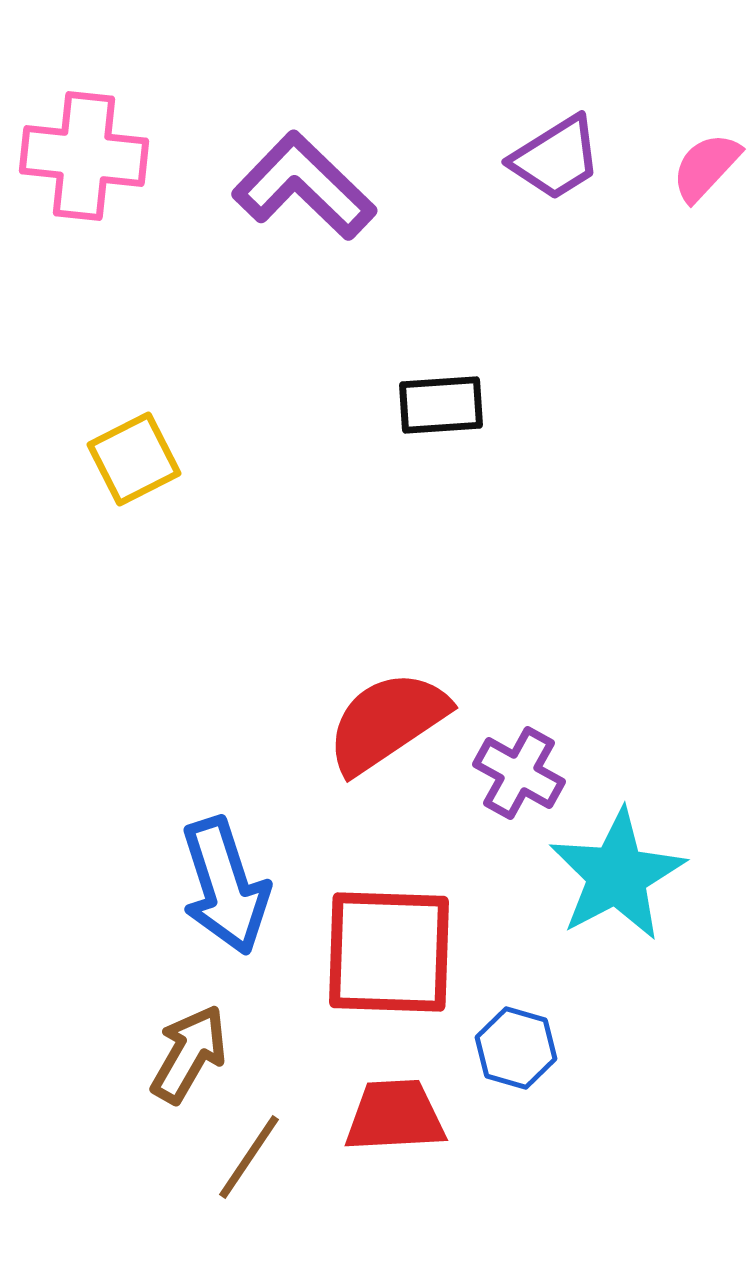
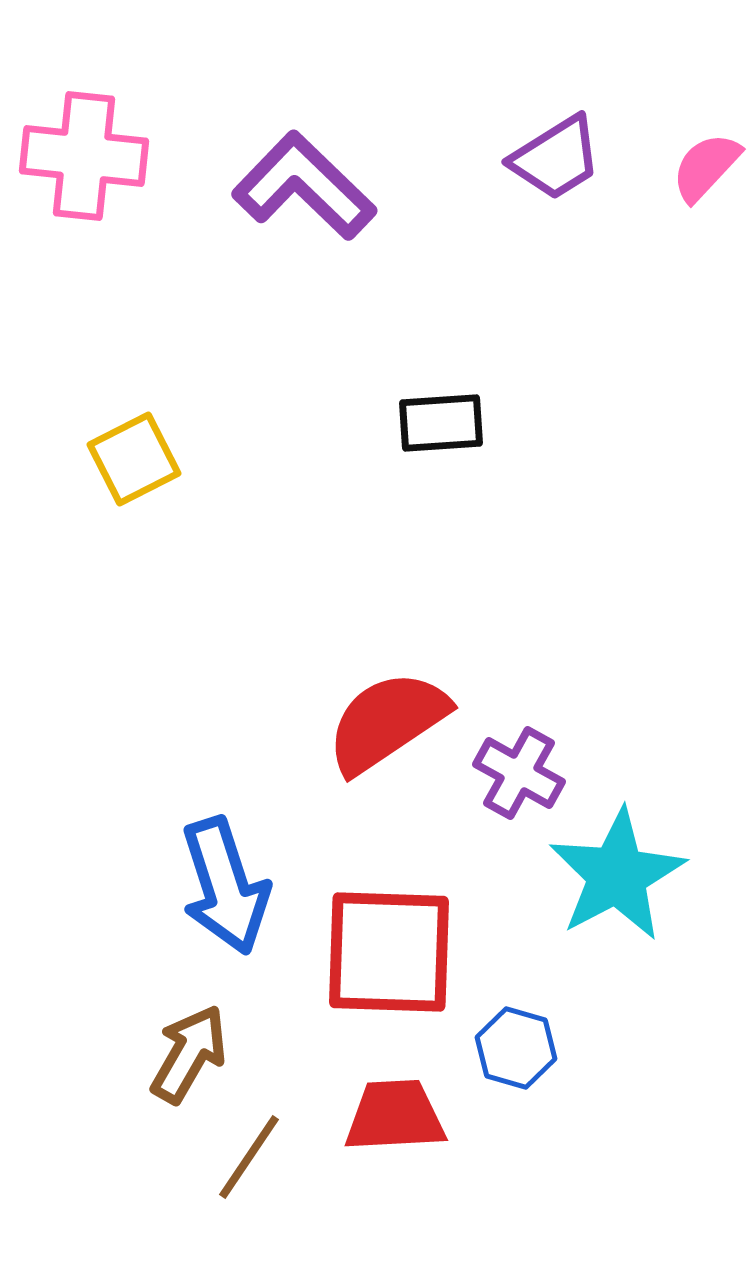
black rectangle: moved 18 px down
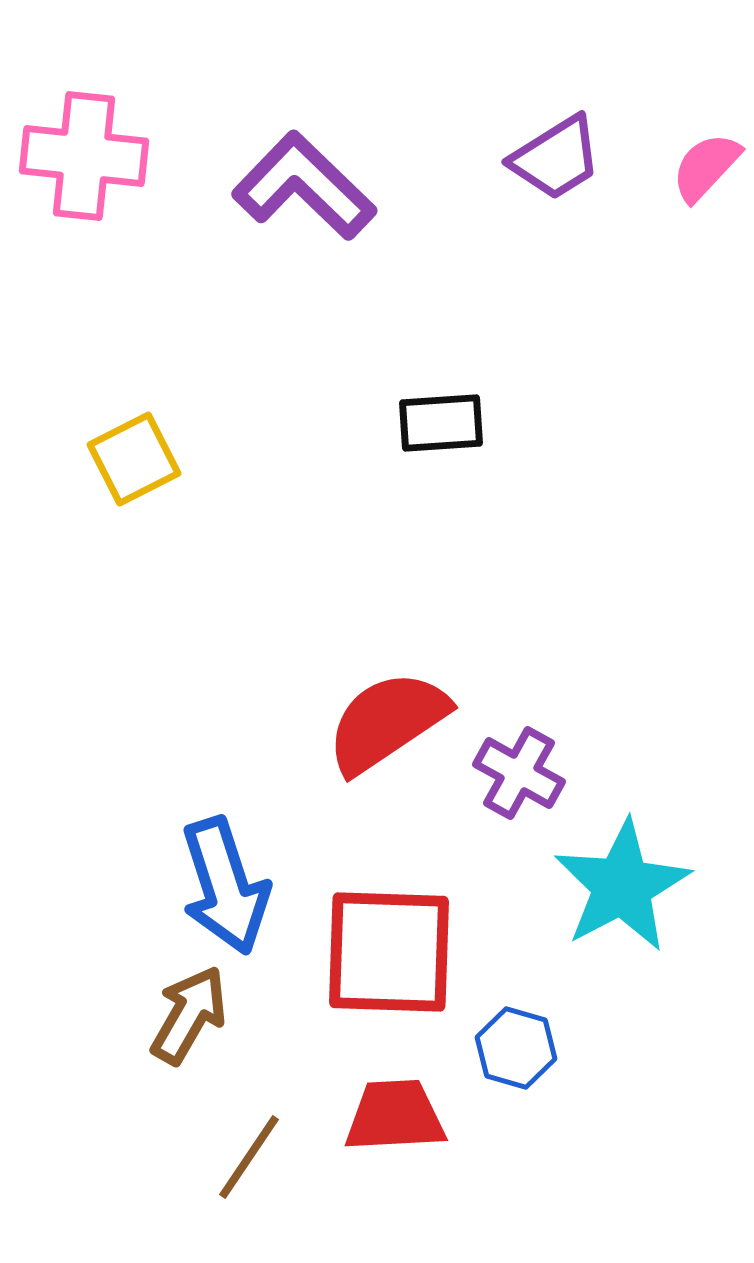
cyan star: moved 5 px right, 11 px down
brown arrow: moved 39 px up
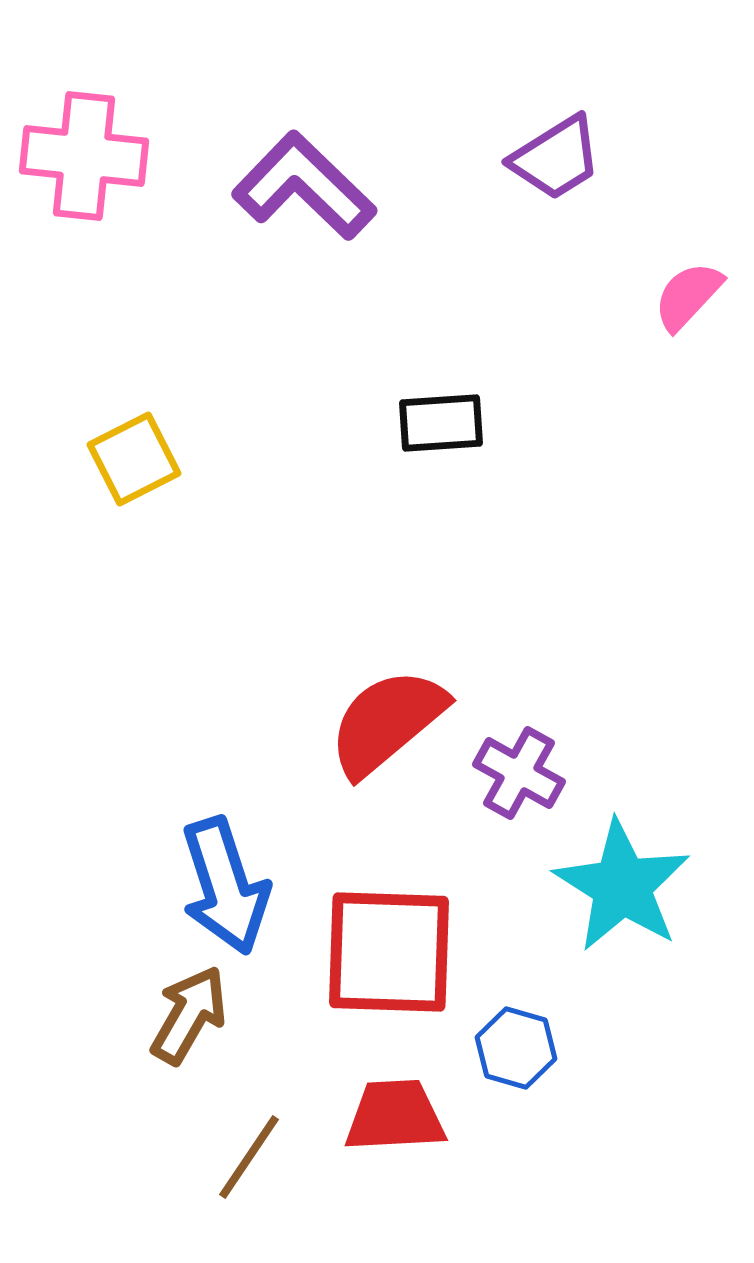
pink semicircle: moved 18 px left, 129 px down
red semicircle: rotated 6 degrees counterclockwise
cyan star: rotated 12 degrees counterclockwise
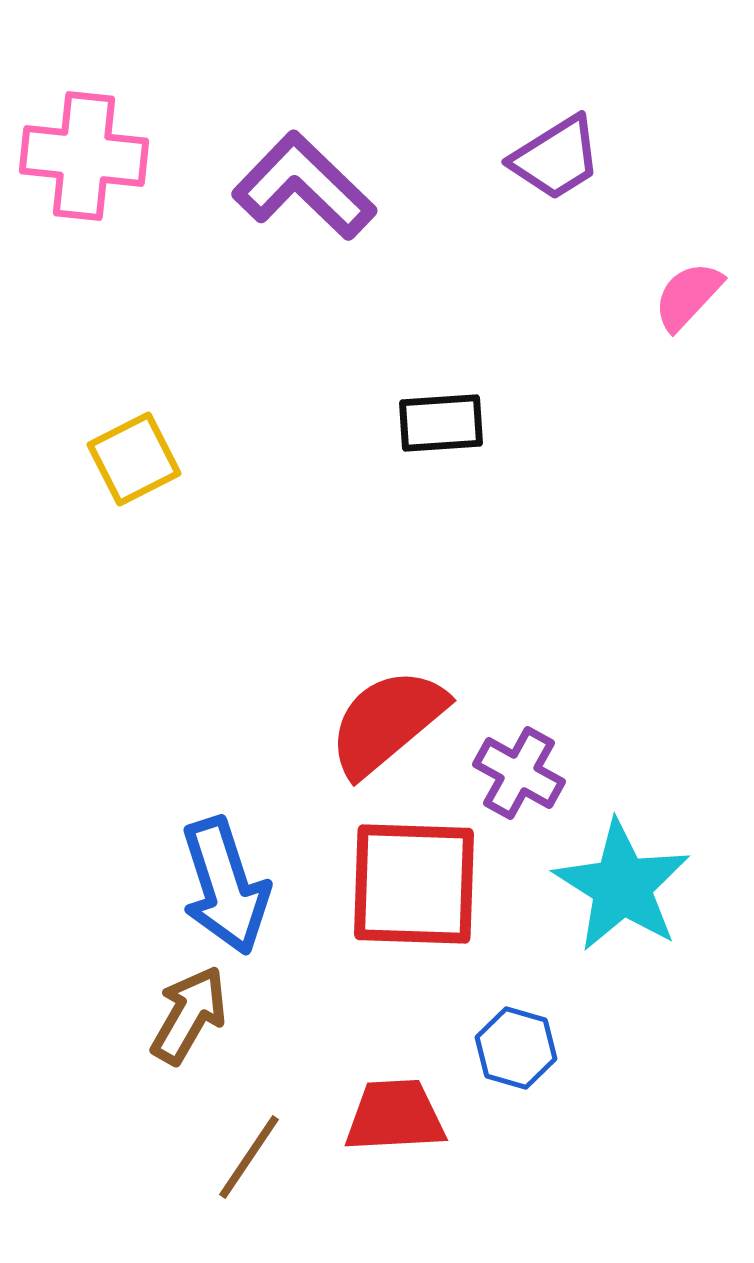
red square: moved 25 px right, 68 px up
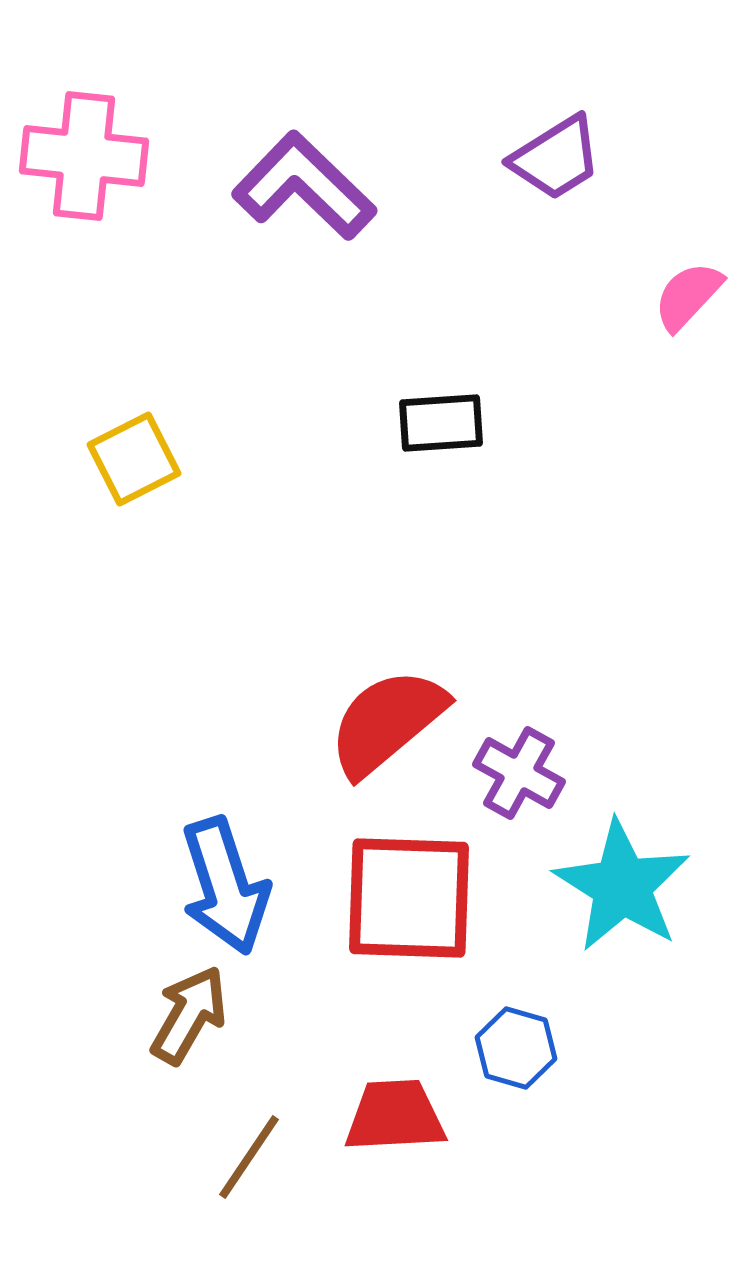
red square: moved 5 px left, 14 px down
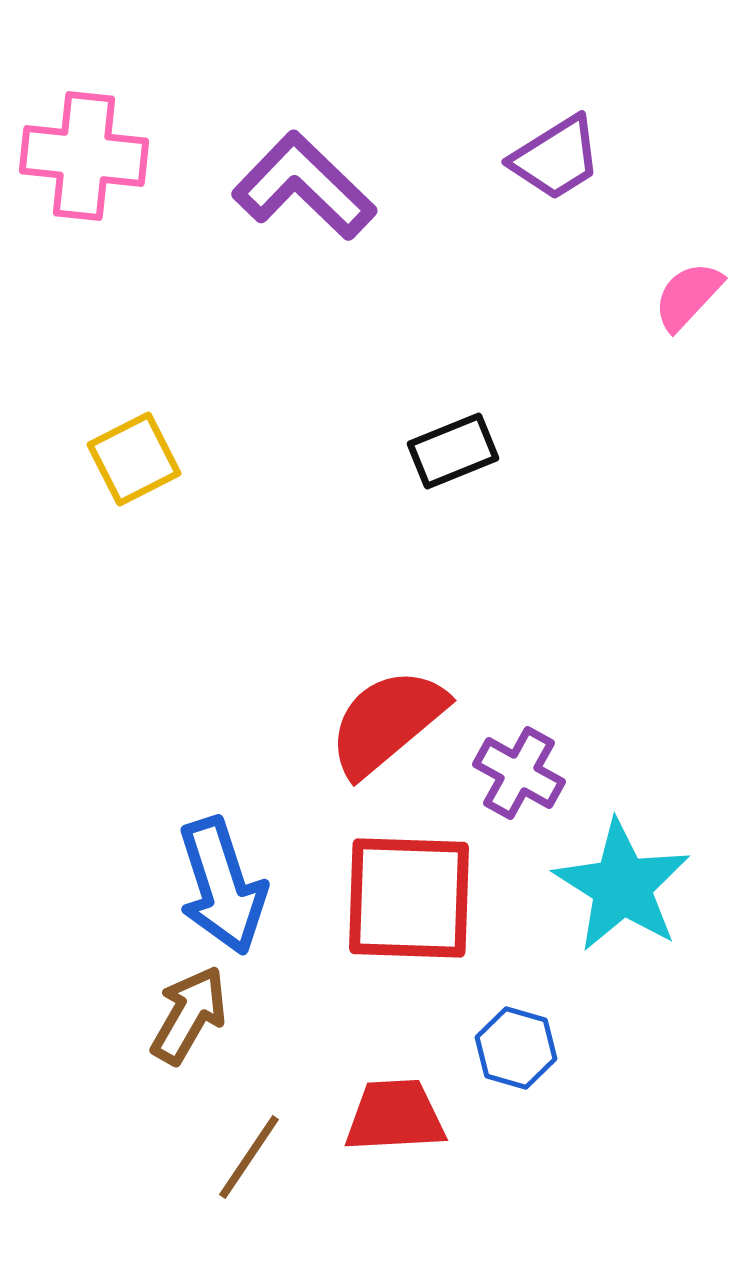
black rectangle: moved 12 px right, 28 px down; rotated 18 degrees counterclockwise
blue arrow: moved 3 px left
